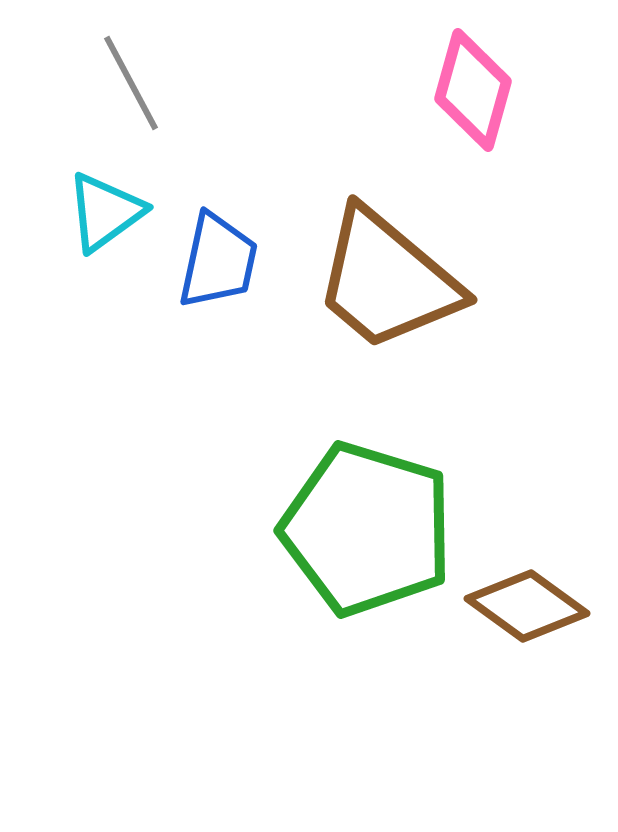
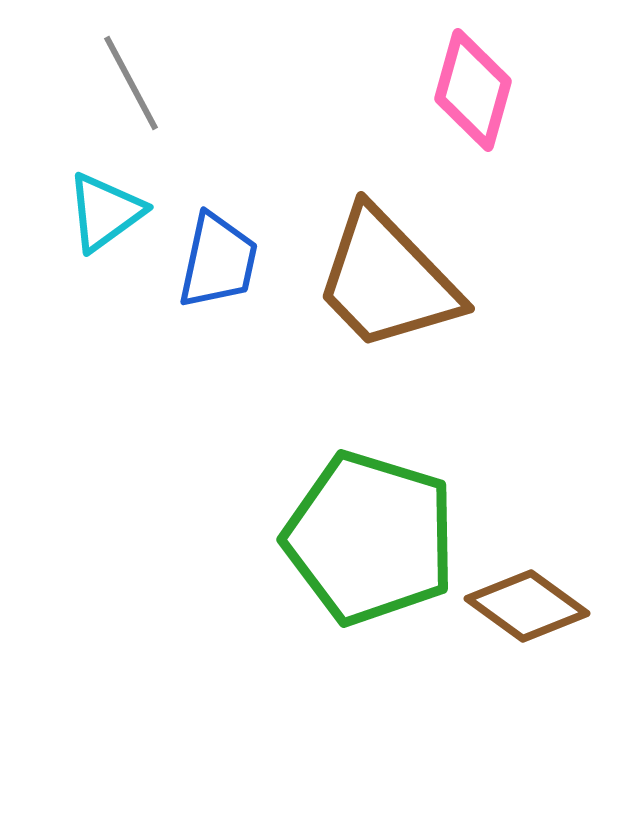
brown trapezoid: rotated 6 degrees clockwise
green pentagon: moved 3 px right, 9 px down
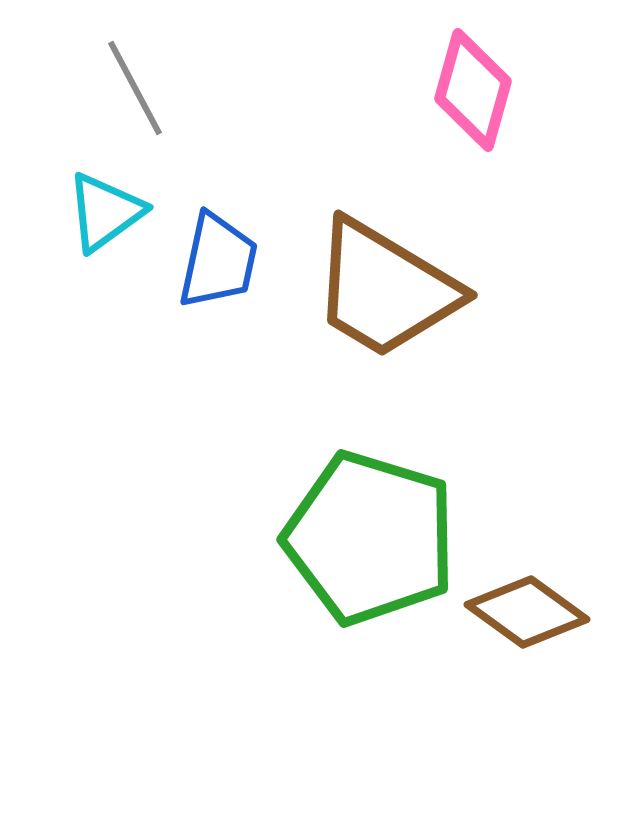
gray line: moved 4 px right, 5 px down
brown trapezoid: moved 2 px left, 9 px down; rotated 15 degrees counterclockwise
brown diamond: moved 6 px down
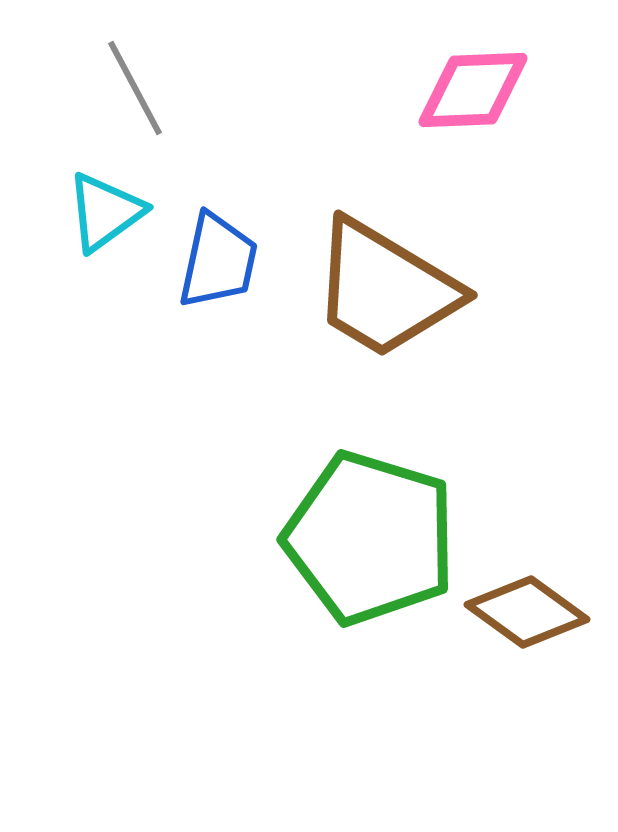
pink diamond: rotated 72 degrees clockwise
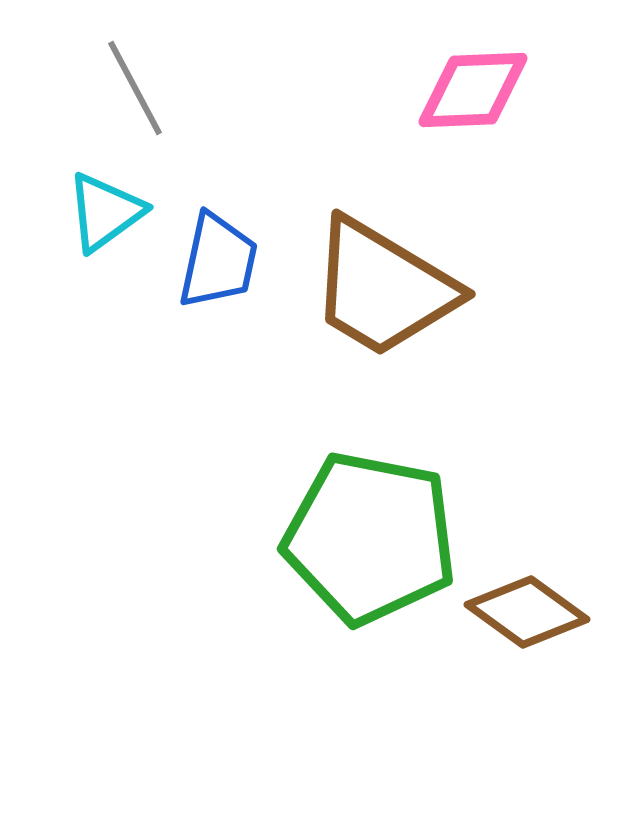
brown trapezoid: moved 2 px left, 1 px up
green pentagon: rotated 6 degrees counterclockwise
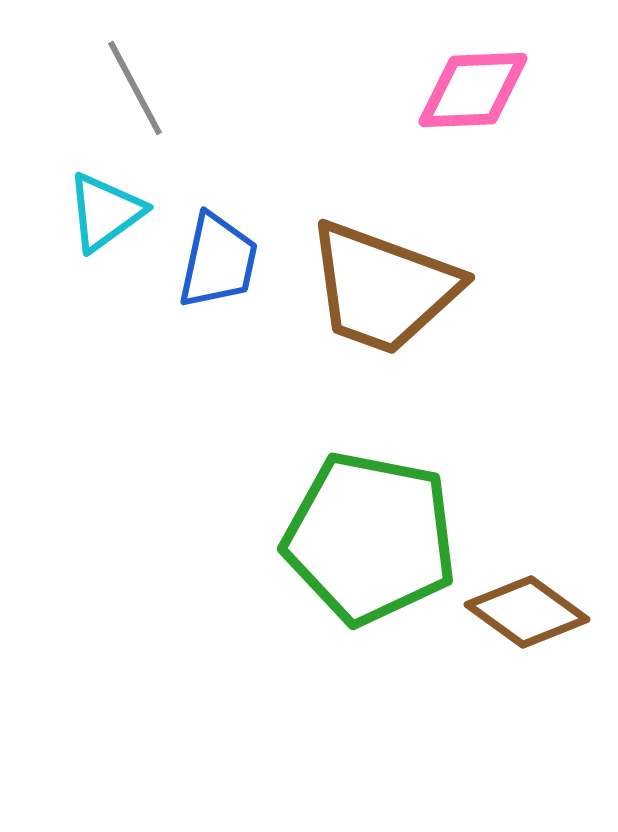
brown trapezoid: rotated 11 degrees counterclockwise
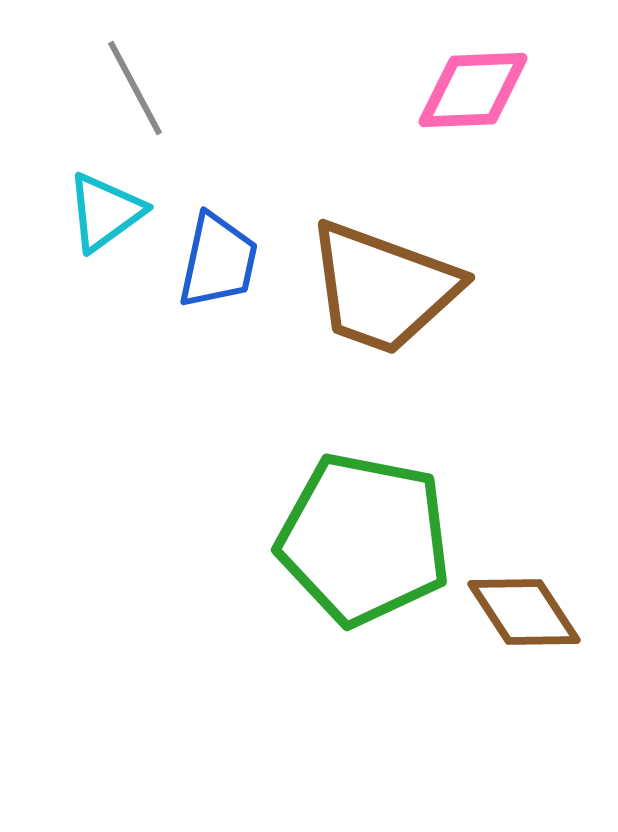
green pentagon: moved 6 px left, 1 px down
brown diamond: moved 3 px left; rotated 21 degrees clockwise
